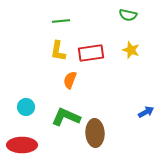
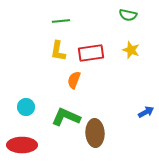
orange semicircle: moved 4 px right
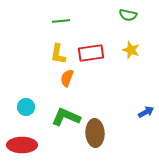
yellow L-shape: moved 3 px down
orange semicircle: moved 7 px left, 2 px up
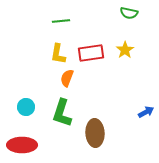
green semicircle: moved 1 px right, 2 px up
yellow star: moved 6 px left; rotated 18 degrees clockwise
green L-shape: moved 4 px left, 4 px up; rotated 96 degrees counterclockwise
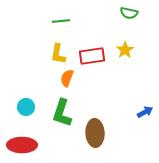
red rectangle: moved 1 px right, 3 px down
blue arrow: moved 1 px left
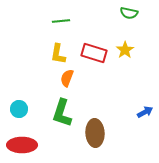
red rectangle: moved 2 px right, 3 px up; rotated 25 degrees clockwise
cyan circle: moved 7 px left, 2 px down
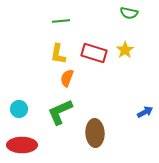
green L-shape: moved 2 px left, 1 px up; rotated 48 degrees clockwise
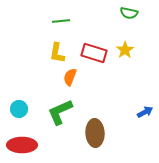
yellow L-shape: moved 1 px left, 1 px up
orange semicircle: moved 3 px right, 1 px up
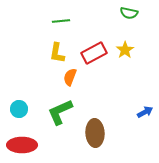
red rectangle: rotated 45 degrees counterclockwise
